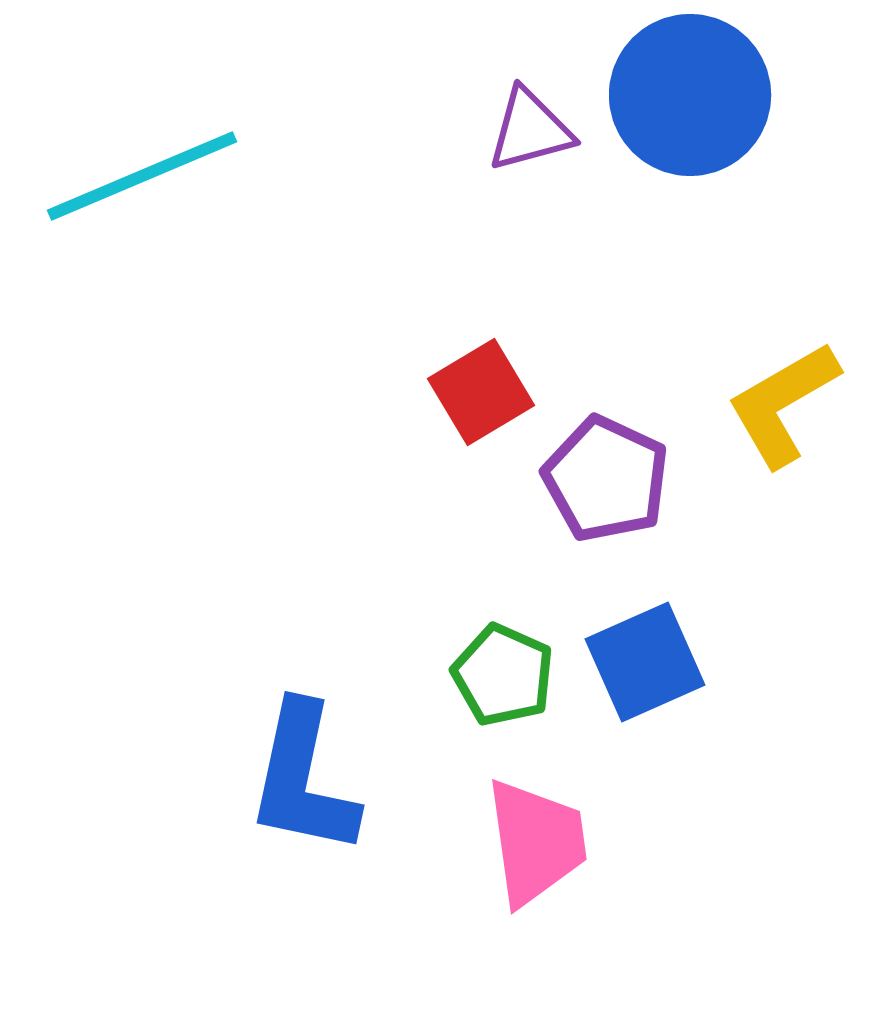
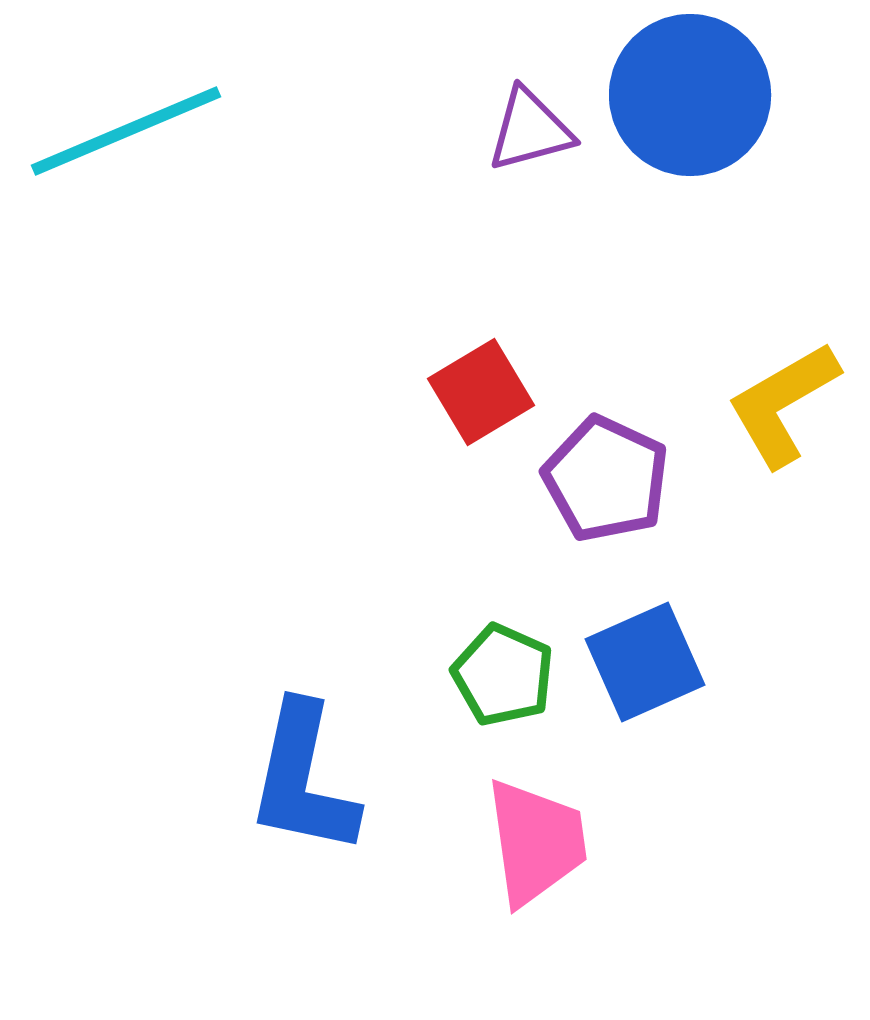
cyan line: moved 16 px left, 45 px up
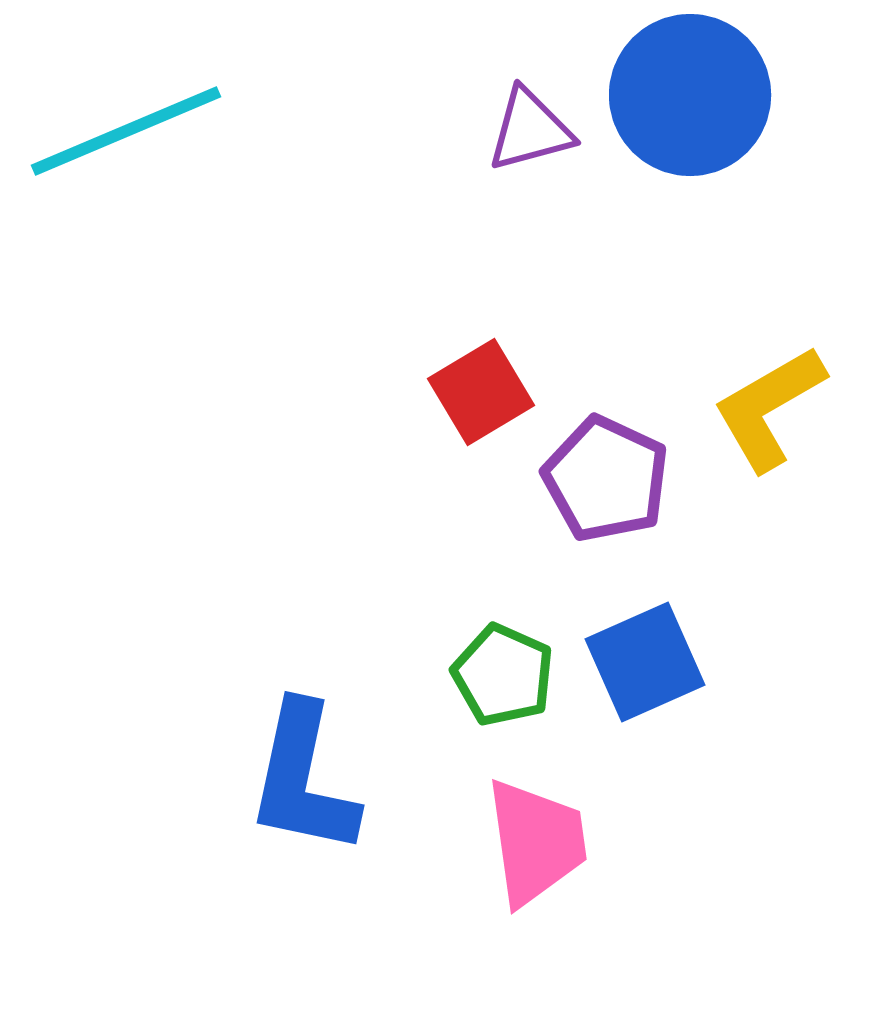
yellow L-shape: moved 14 px left, 4 px down
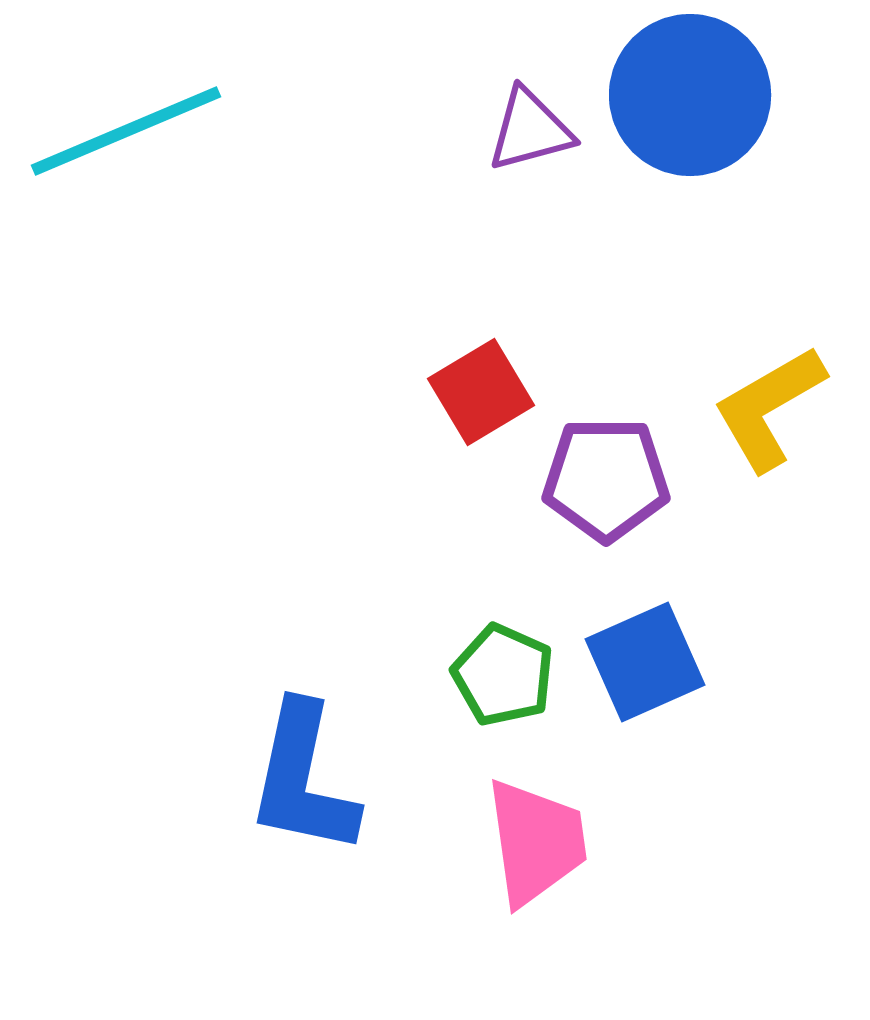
purple pentagon: rotated 25 degrees counterclockwise
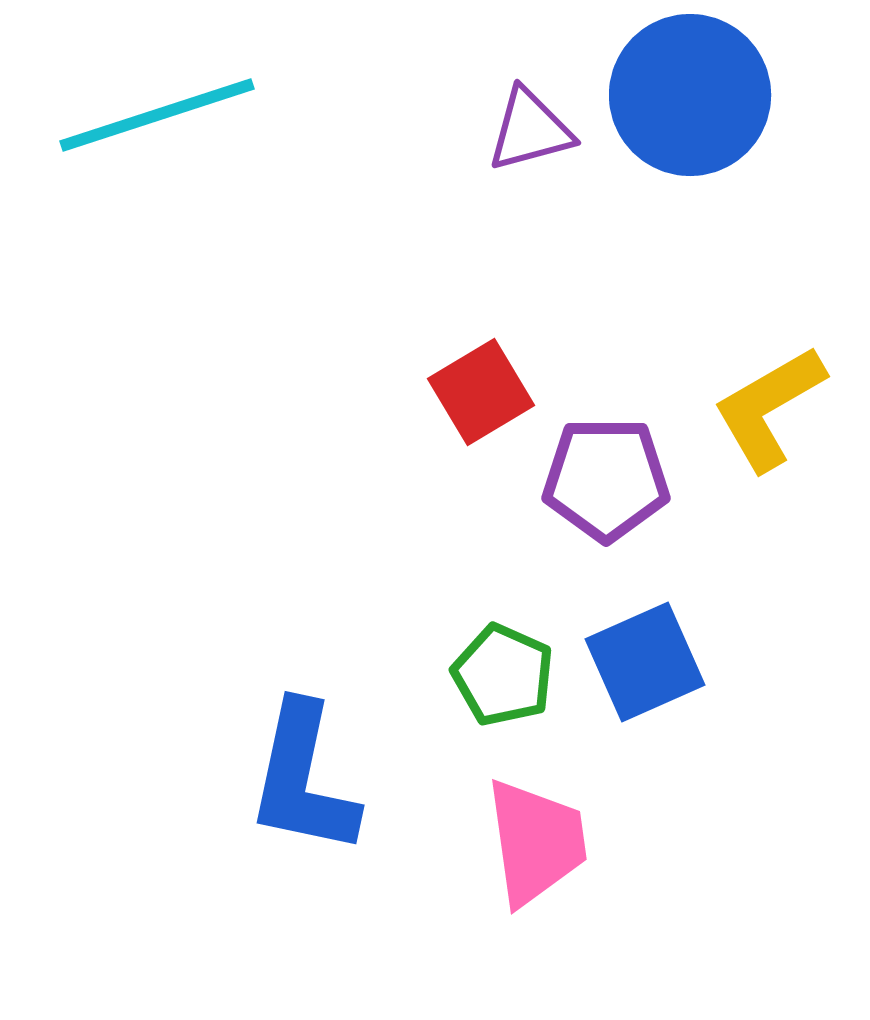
cyan line: moved 31 px right, 16 px up; rotated 5 degrees clockwise
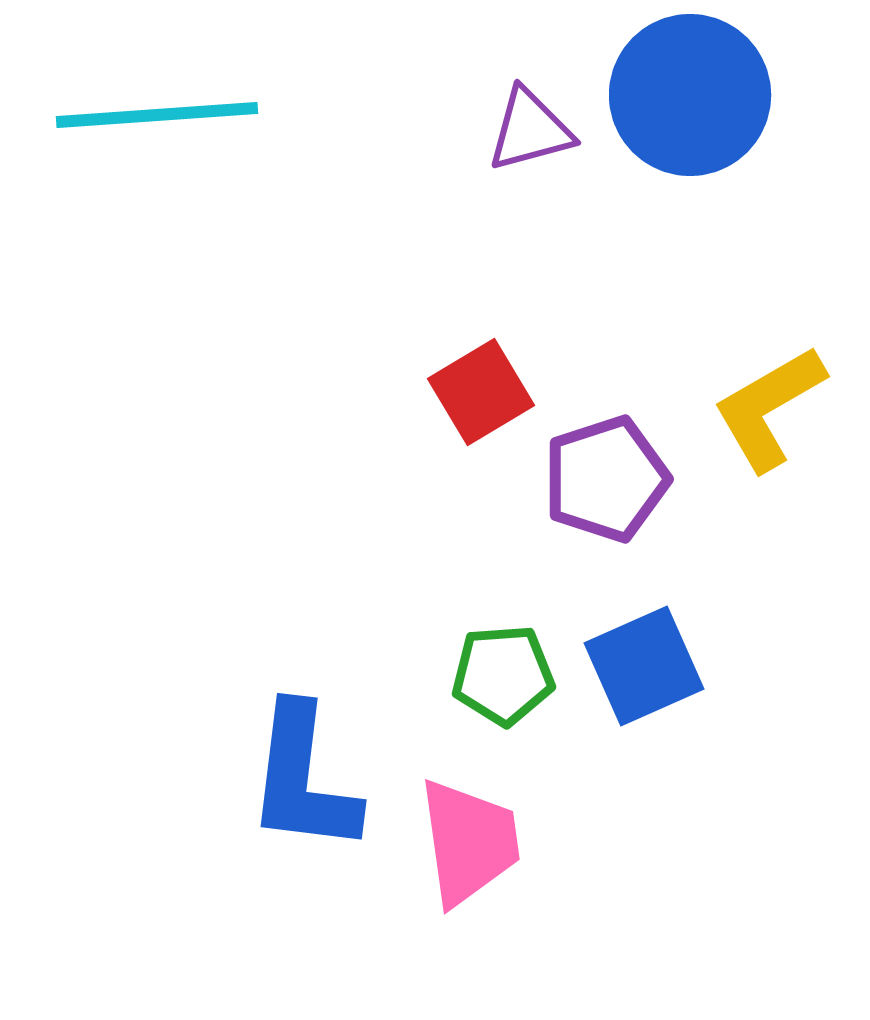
cyan line: rotated 14 degrees clockwise
purple pentagon: rotated 18 degrees counterclockwise
blue square: moved 1 px left, 4 px down
green pentagon: rotated 28 degrees counterclockwise
blue L-shape: rotated 5 degrees counterclockwise
pink trapezoid: moved 67 px left
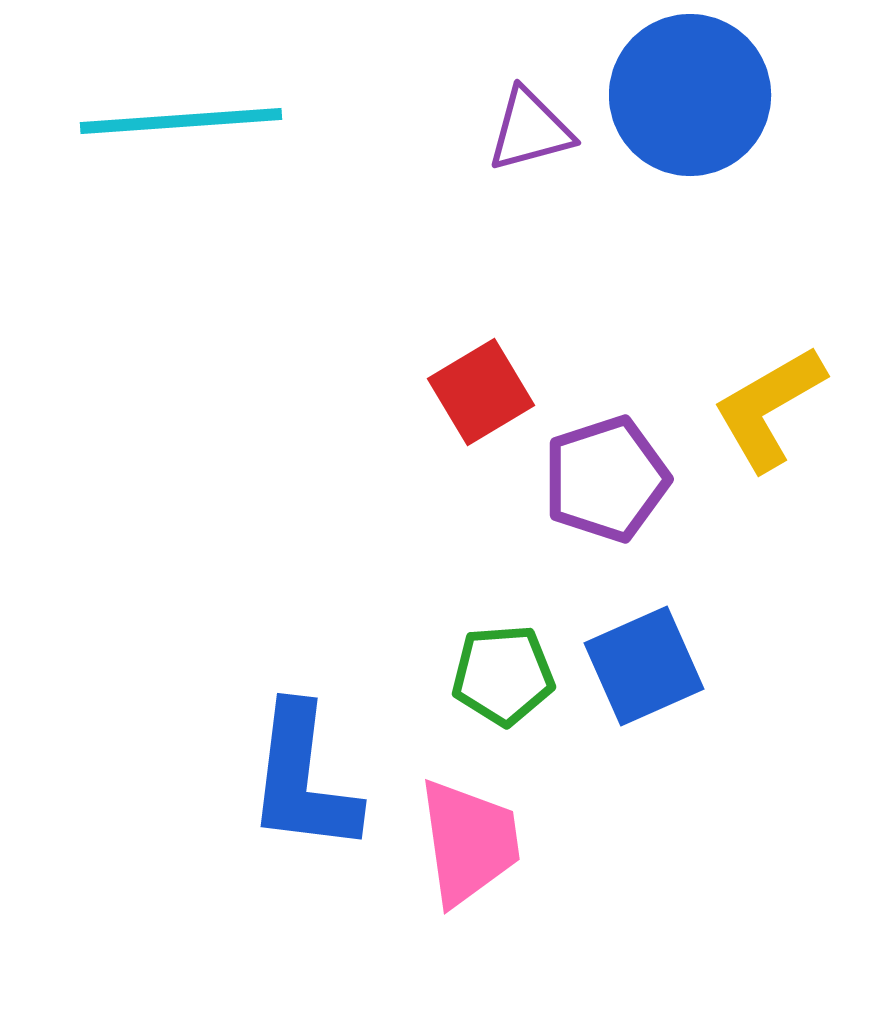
cyan line: moved 24 px right, 6 px down
